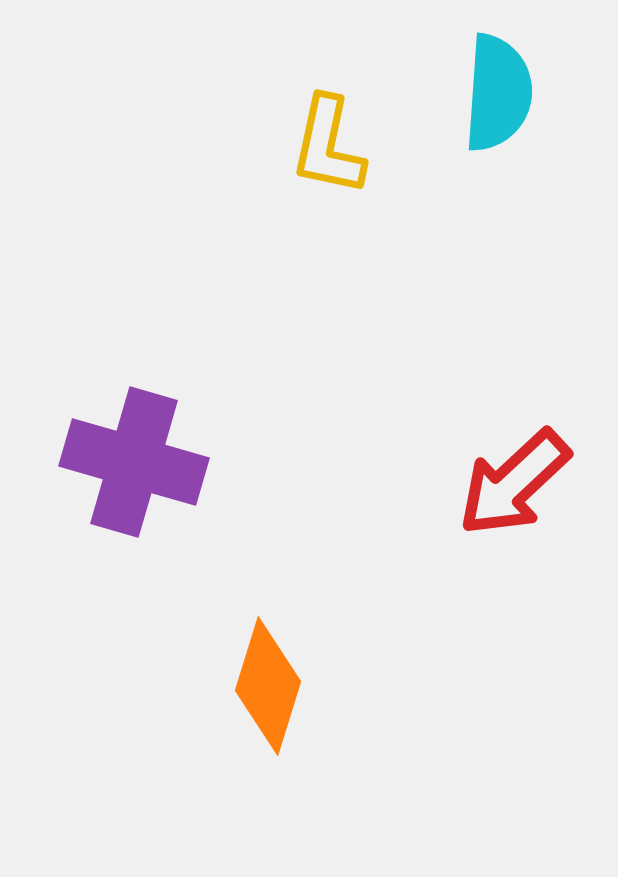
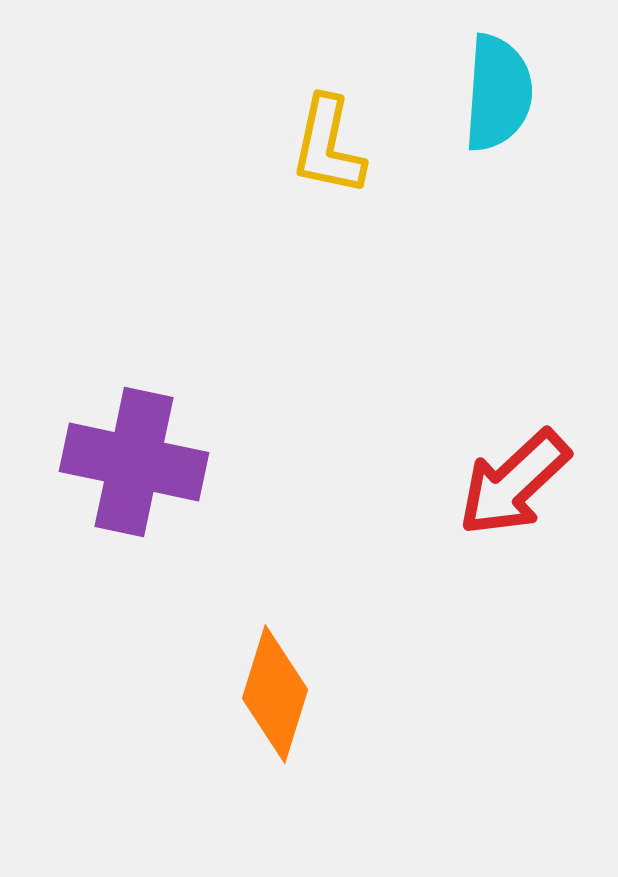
purple cross: rotated 4 degrees counterclockwise
orange diamond: moved 7 px right, 8 px down
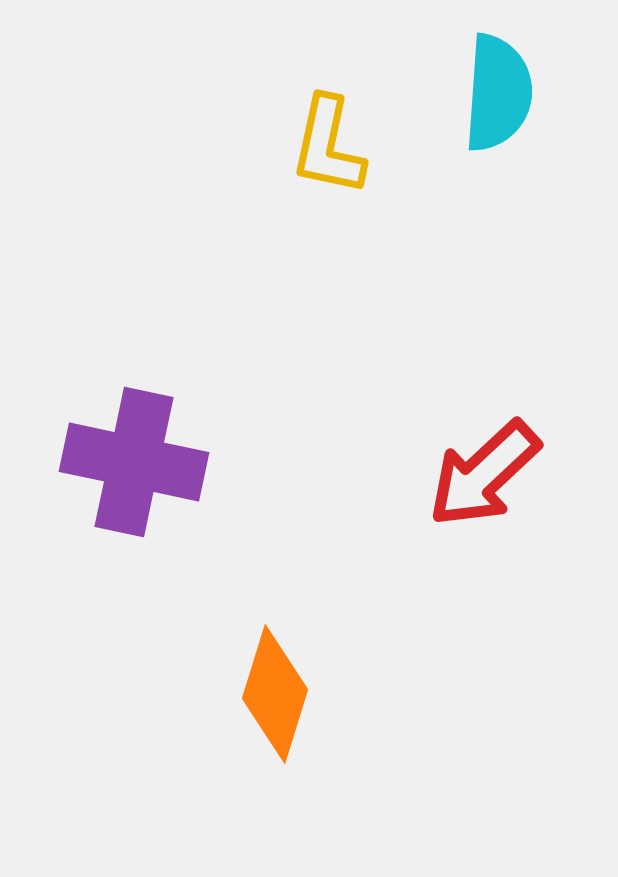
red arrow: moved 30 px left, 9 px up
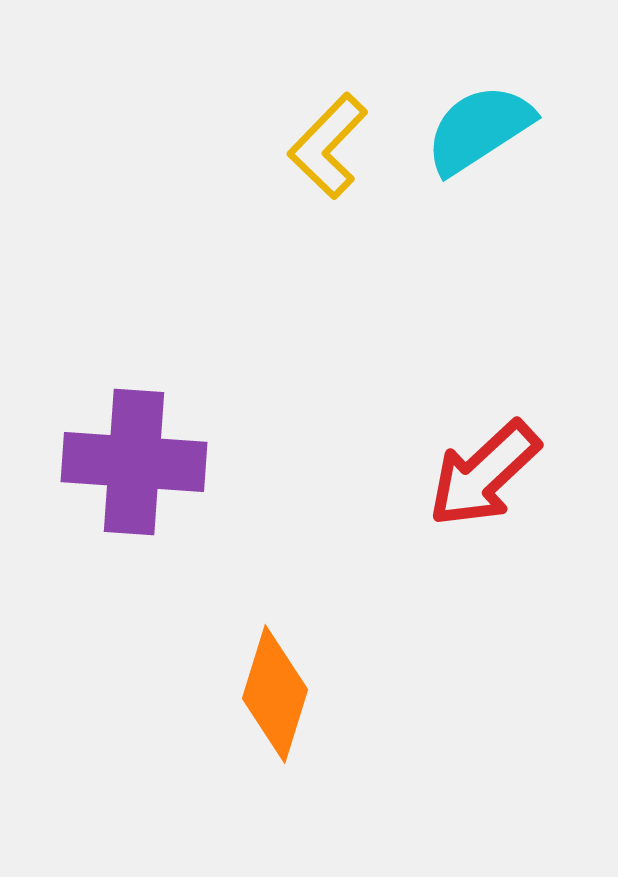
cyan semicircle: moved 19 px left, 36 px down; rotated 127 degrees counterclockwise
yellow L-shape: rotated 32 degrees clockwise
purple cross: rotated 8 degrees counterclockwise
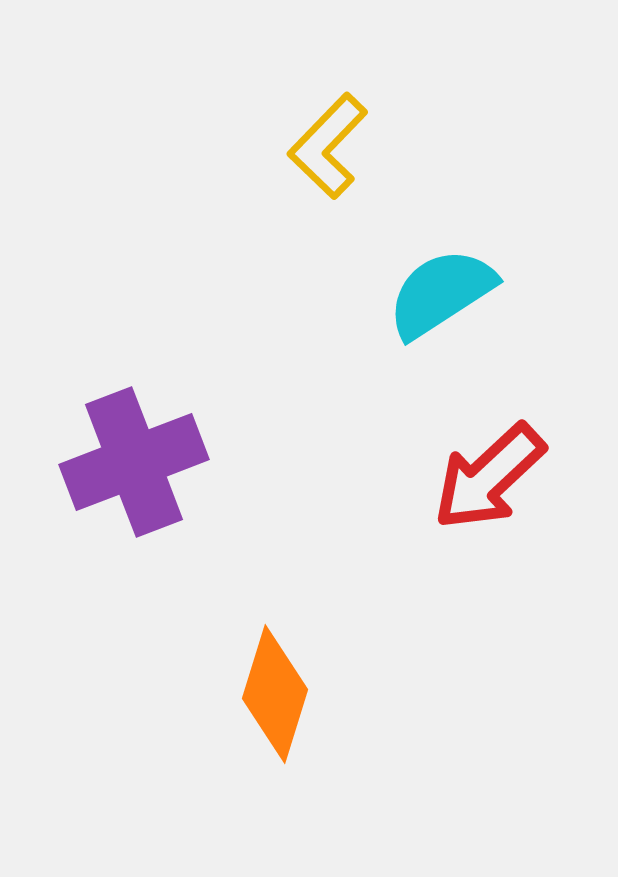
cyan semicircle: moved 38 px left, 164 px down
purple cross: rotated 25 degrees counterclockwise
red arrow: moved 5 px right, 3 px down
